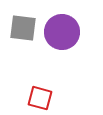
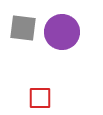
red square: rotated 15 degrees counterclockwise
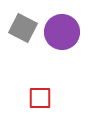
gray square: rotated 20 degrees clockwise
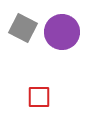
red square: moved 1 px left, 1 px up
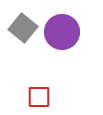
gray square: rotated 12 degrees clockwise
